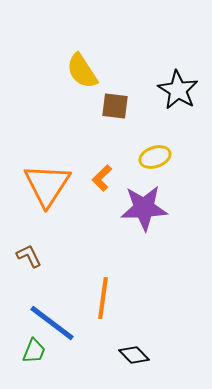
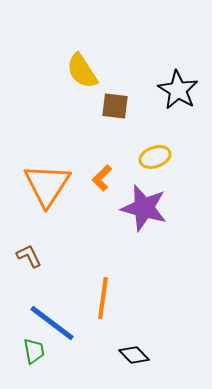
purple star: rotated 18 degrees clockwise
green trapezoid: rotated 32 degrees counterclockwise
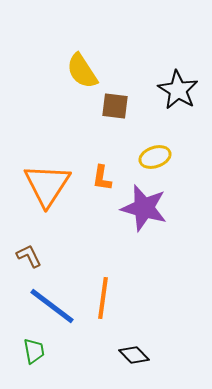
orange L-shape: rotated 36 degrees counterclockwise
blue line: moved 17 px up
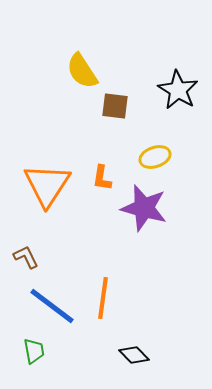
brown L-shape: moved 3 px left, 1 px down
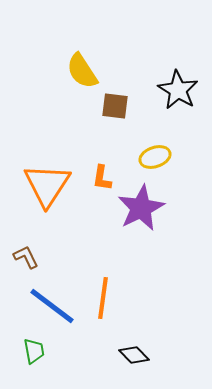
purple star: moved 3 px left; rotated 30 degrees clockwise
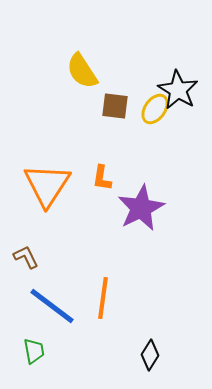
yellow ellipse: moved 48 px up; rotated 36 degrees counterclockwise
black diamond: moved 16 px right; rotated 76 degrees clockwise
